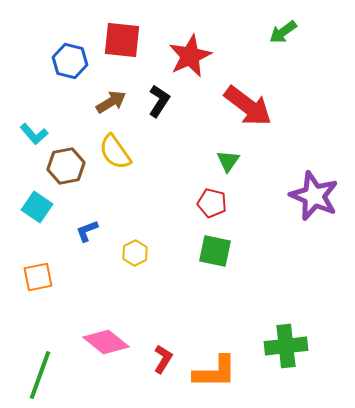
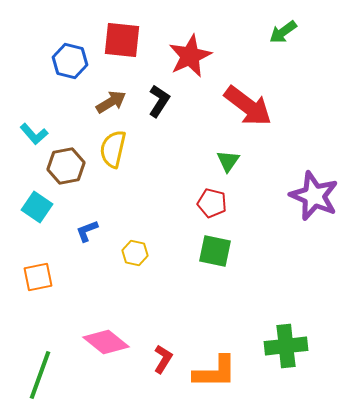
yellow semicircle: moved 2 px left, 3 px up; rotated 48 degrees clockwise
yellow hexagon: rotated 20 degrees counterclockwise
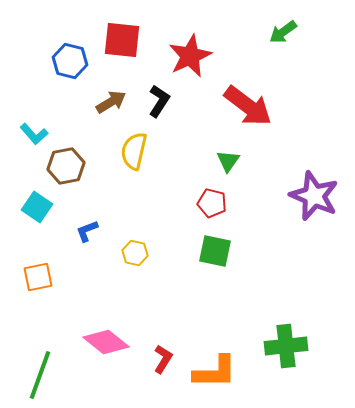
yellow semicircle: moved 21 px right, 2 px down
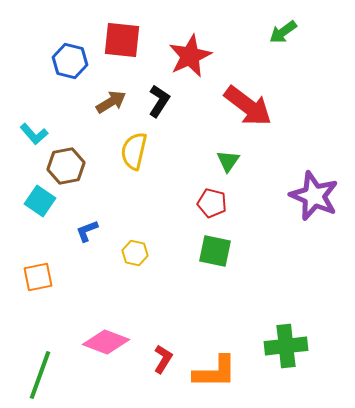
cyan square: moved 3 px right, 6 px up
pink diamond: rotated 18 degrees counterclockwise
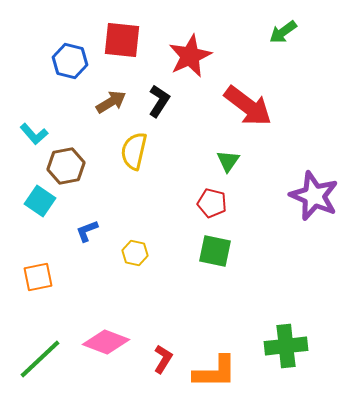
green line: moved 16 px up; rotated 27 degrees clockwise
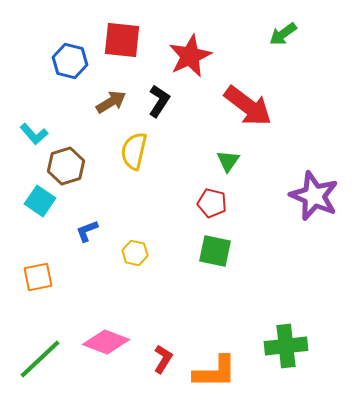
green arrow: moved 2 px down
brown hexagon: rotated 6 degrees counterclockwise
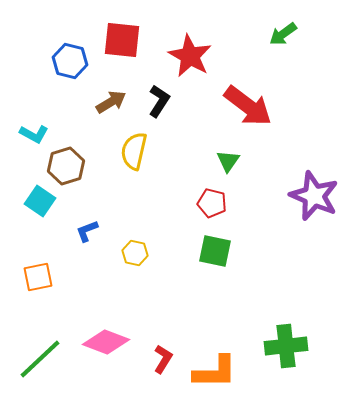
red star: rotated 18 degrees counterclockwise
cyan L-shape: rotated 20 degrees counterclockwise
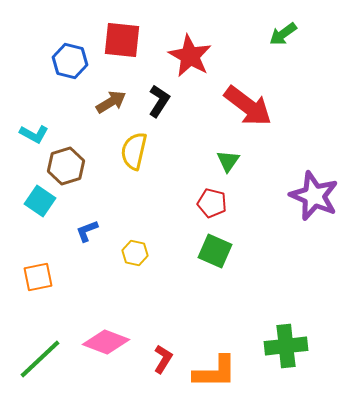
green square: rotated 12 degrees clockwise
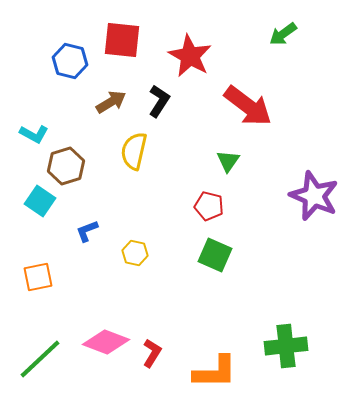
red pentagon: moved 3 px left, 3 px down
green square: moved 4 px down
red L-shape: moved 11 px left, 6 px up
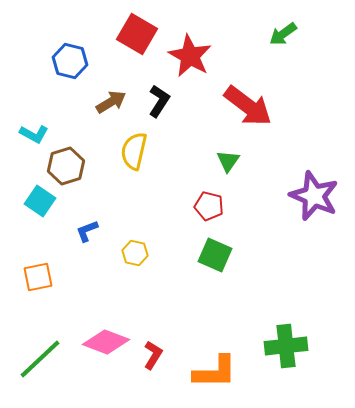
red square: moved 15 px right, 6 px up; rotated 24 degrees clockwise
red L-shape: moved 1 px right, 2 px down
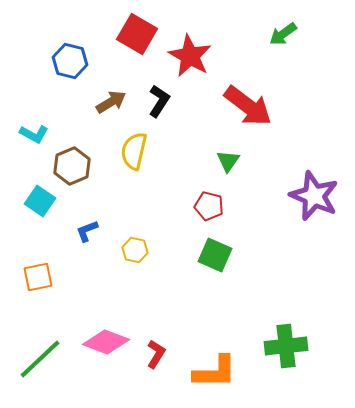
brown hexagon: moved 6 px right; rotated 6 degrees counterclockwise
yellow hexagon: moved 3 px up
red L-shape: moved 3 px right, 1 px up
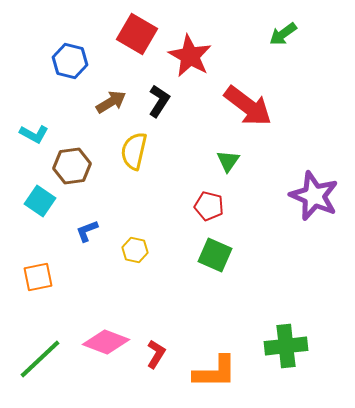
brown hexagon: rotated 15 degrees clockwise
